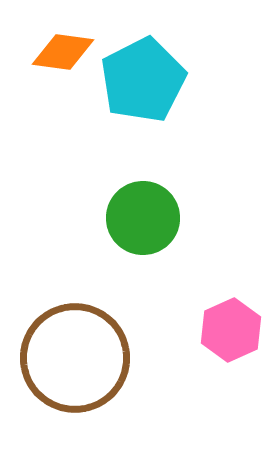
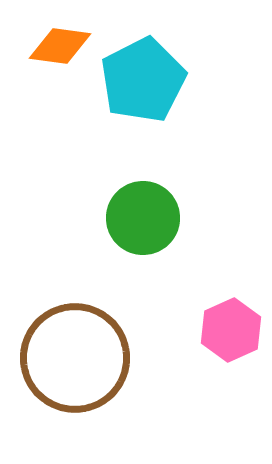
orange diamond: moved 3 px left, 6 px up
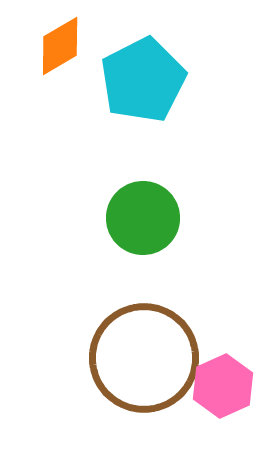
orange diamond: rotated 38 degrees counterclockwise
pink hexagon: moved 8 px left, 56 px down
brown circle: moved 69 px right
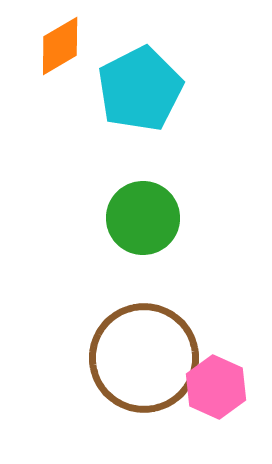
cyan pentagon: moved 3 px left, 9 px down
pink hexagon: moved 7 px left, 1 px down; rotated 12 degrees counterclockwise
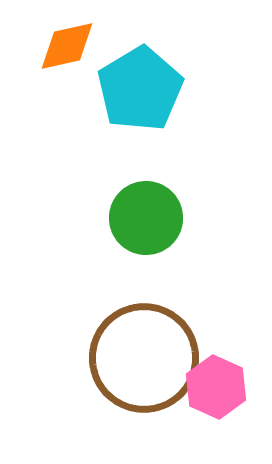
orange diamond: moved 7 px right; rotated 18 degrees clockwise
cyan pentagon: rotated 4 degrees counterclockwise
green circle: moved 3 px right
